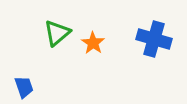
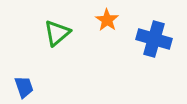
orange star: moved 14 px right, 23 px up
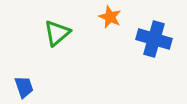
orange star: moved 3 px right, 3 px up; rotated 10 degrees counterclockwise
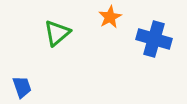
orange star: rotated 20 degrees clockwise
blue trapezoid: moved 2 px left
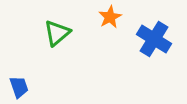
blue cross: rotated 16 degrees clockwise
blue trapezoid: moved 3 px left
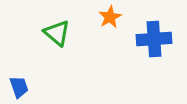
green triangle: rotated 40 degrees counterclockwise
blue cross: rotated 36 degrees counterclockwise
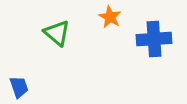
orange star: rotated 15 degrees counterclockwise
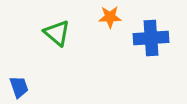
orange star: rotated 30 degrees counterclockwise
blue cross: moved 3 px left, 1 px up
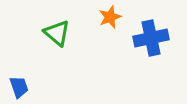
orange star: rotated 20 degrees counterclockwise
blue cross: rotated 8 degrees counterclockwise
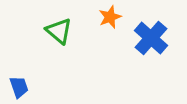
green triangle: moved 2 px right, 2 px up
blue cross: rotated 36 degrees counterclockwise
